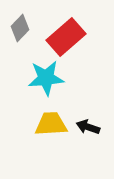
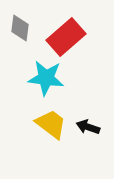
gray diamond: rotated 36 degrees counterclockwise
cyan star: rotated 12 degrees clockwise
yellow trapezoid: rotated 40 degrees clockwise
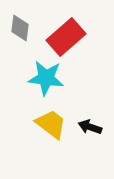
black arrow: moved 2 px right
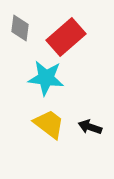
yellow trapezoid: moved 2 px left
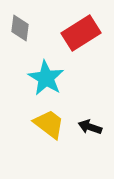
red rectangle: moved 15 px right, 4 px up; rotated 9 degrees clockwise
cyan star: rotated 24 degrees clockwise
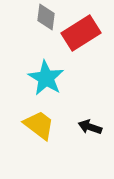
gray diamond: moved 26 px right, 11 px up
yellow trapezoid: moved 10 px left, 1 px down
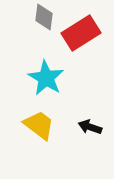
gray diamond: moved 2 px left
